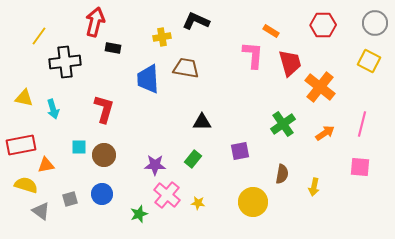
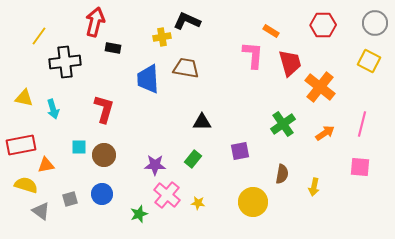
black L-shape: moved 9 px left
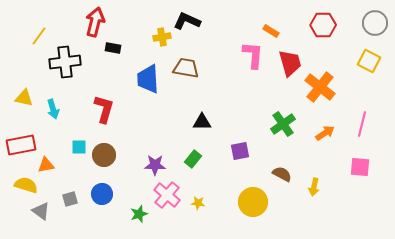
brown semicircle: rotated 72 degrees counterclockwise
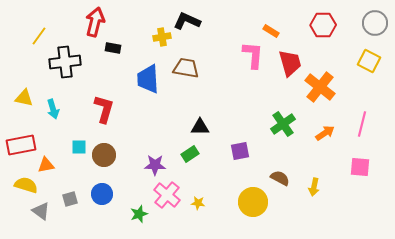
black triangle: moved 2 px left, 5 px down
green rectangle: moved 3 px left, 5 px up; rotated 18 degrees clockwise
brown semicircle: moved 2 px left, 4 px down
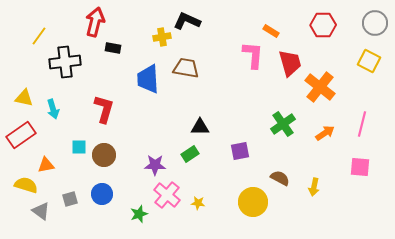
red rectangle: moved 10 px up; rotated 24 degrees counterclockwise
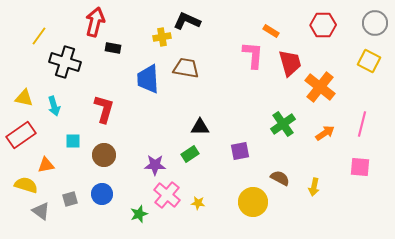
black cross: rotated 24 degrees clockwise
cyan arrow: moved 1 px right, 3 px up
cyan square: moved 6 px left, 6 px up
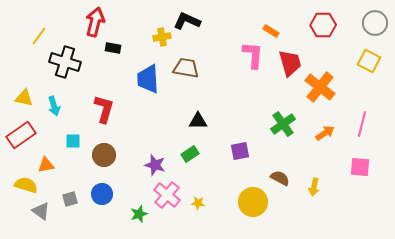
black triangle: moved 2 px left, 6 px up
purple star: rotated 15 degrees clockwise
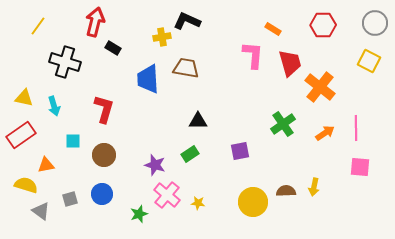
orange rectangle: moved 2 px right, 2 px up
yellow line: moved 1 px left, 10 px up
black rectangle: rotated 21 degrees clockwise
pink line: moved 6 px left, 4 px down; rotated 15 degrees counterclockwise
brown semicircle: moved 6 px right, 13 px down; rotated 30 degrees counterclockwise
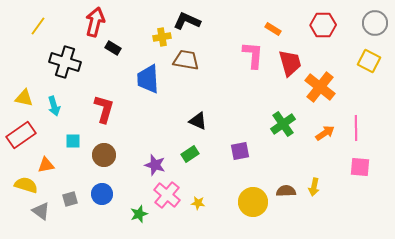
brown trapezoid: moved 8 px up
black triangle: rotated 24 degrees clockwise
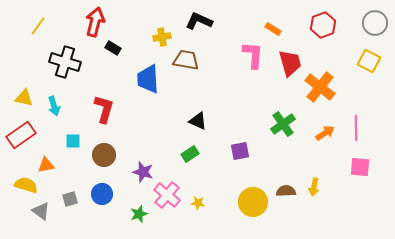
black L-shape: moved 12 px right
red hexagon: rotated 20 degrees counterclockwise
purple star: moved 12 px left, 7 px down
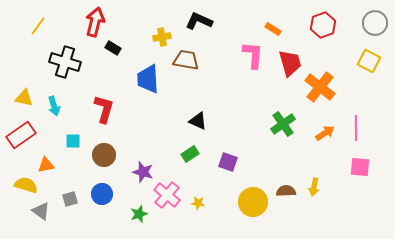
purple square: moved 12 px left, 11 px down; rotated 30 degrees clockwise
